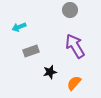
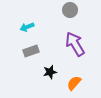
cyan arrow: moved 8 px right
purple arrow: moved 2 px up
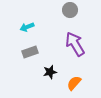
gray rectangle: moved 1 px left, 1 px down
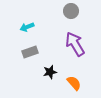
gray circle: moved 1 px right, 1 px down
orange semicircle: rotated 98 degrees clockwise
